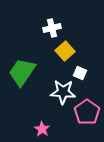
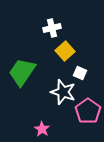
white star: rotated 15 degrees clockwise
pink pentagon: moved 1 px right, 1 px up
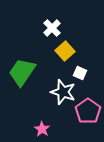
white cross: rotated 30 degrees counterclockwise
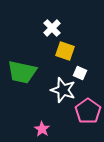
yellow square: rotated 30 degrees counterclockwise
green trapezoid: rotated 112 degrees counterclockwise
white star: moved 2 px up
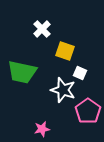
white cross: moved 10 px left, 1 px down
pink star: rotated 28 degrees clockwise
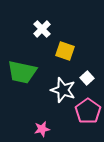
white square: moved 7 px right, 5 px down; rotated 24 degrees clockwise
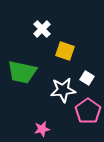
white square: rotated 16 degrees counterclockwise
white star: rotated 25 degrees counterclockwise
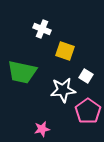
white cross: rotated 24 degrees counterclockwise
white square: moved 1 px left, 2 px up
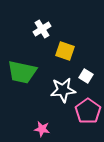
white cross: rotated 36 degrees clockwise
pink star: rotated 21 degrees clockwise
